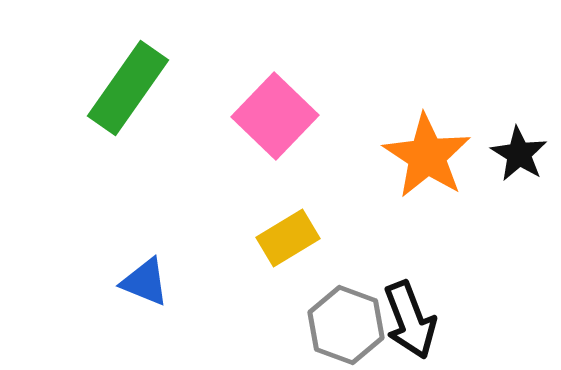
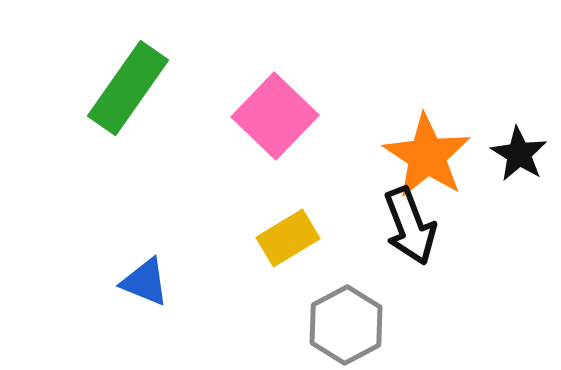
black arrow: moved 94 px up
gray hexagon: rotated 12 degrees clockwise
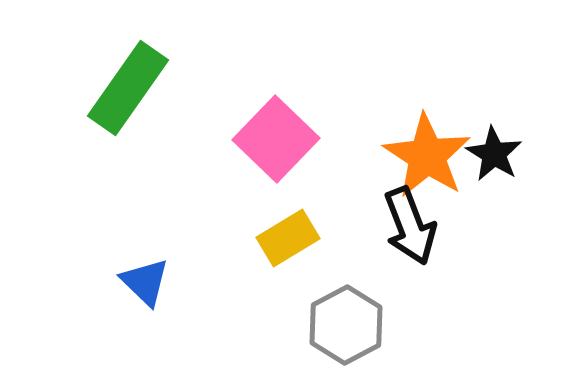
pink square: moved 1 px right, 23 px down
black star: moved 25 px left
blue triangle: rotated 22 degrees clockwise
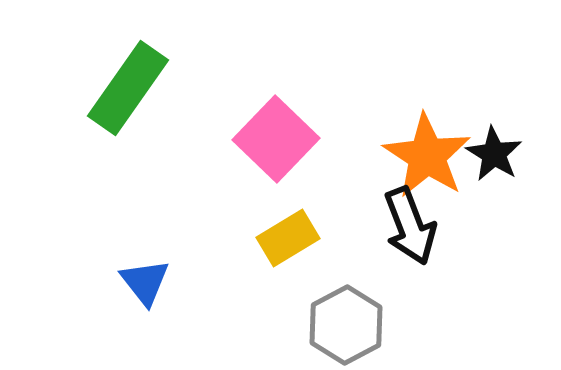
blue triangle: rotated 8 degrees clockwise
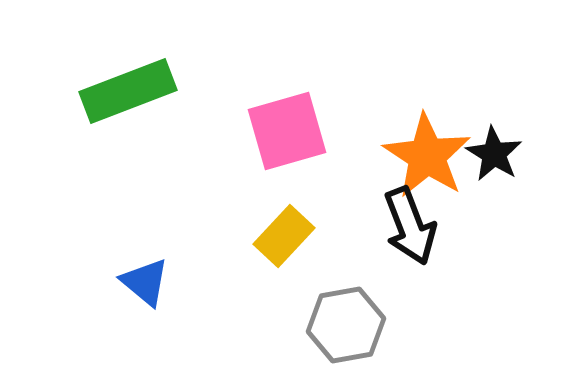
green rectangle: moved 3 px down; rotated 34 degrees clockwise
pink square: moved 11 px right, 8 px up; rotated 30 degrees clockwise
yellow rectangle: moved 4 px left, 2 px up; rotated 16 degrees counterclockwise
blue triangle: rotated 12 degrees counterclockwise
gray hexagon: rotated 18 degrees clockwise
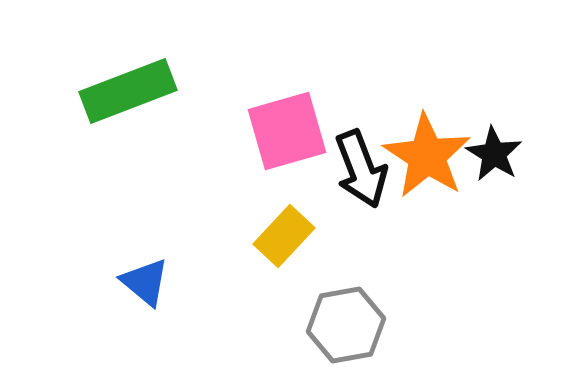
black arrow: moved 49 px left, 57 px up
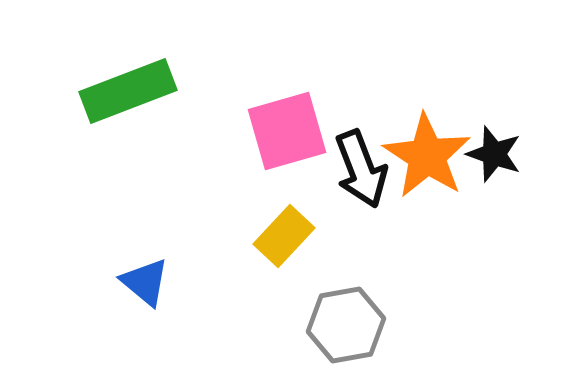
black star: rotated 12 degrees counterclockwise
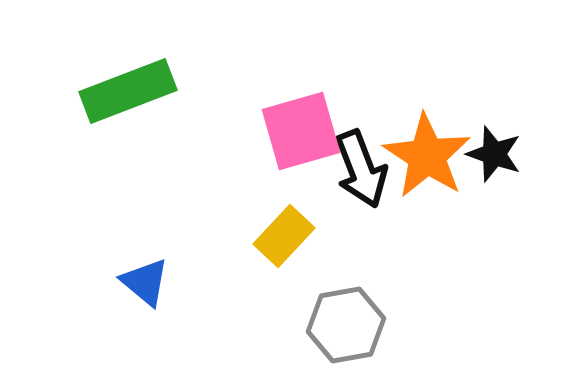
pink square: moved 14 px right
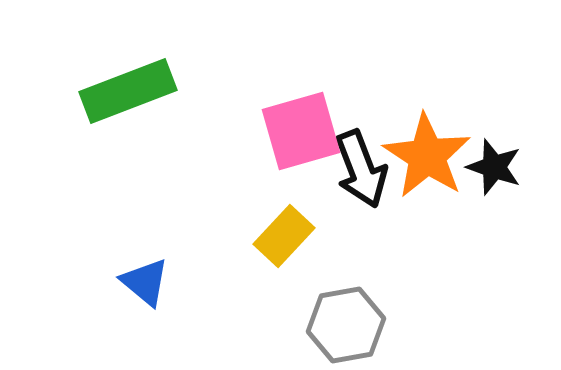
black star: moved 13 px down
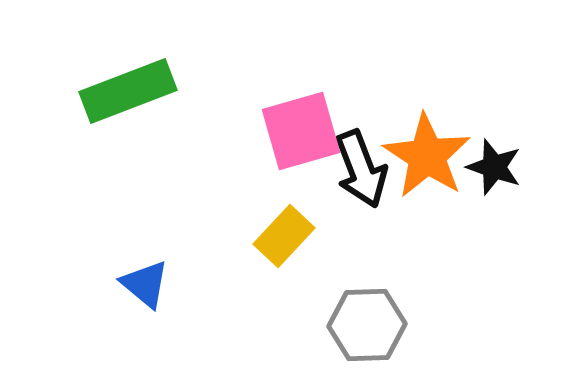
blue triangle: moved 2 px down
gray hexagon: moved 21 px right; rotated 8 degrees clockwise
